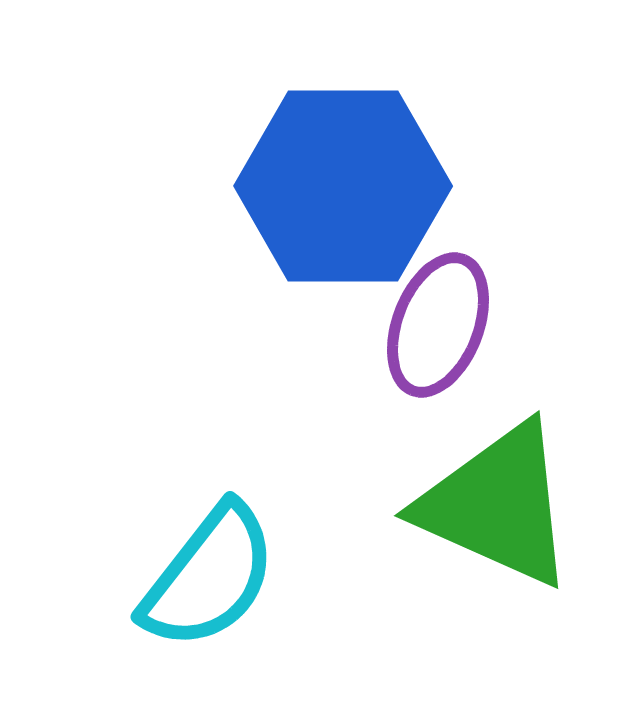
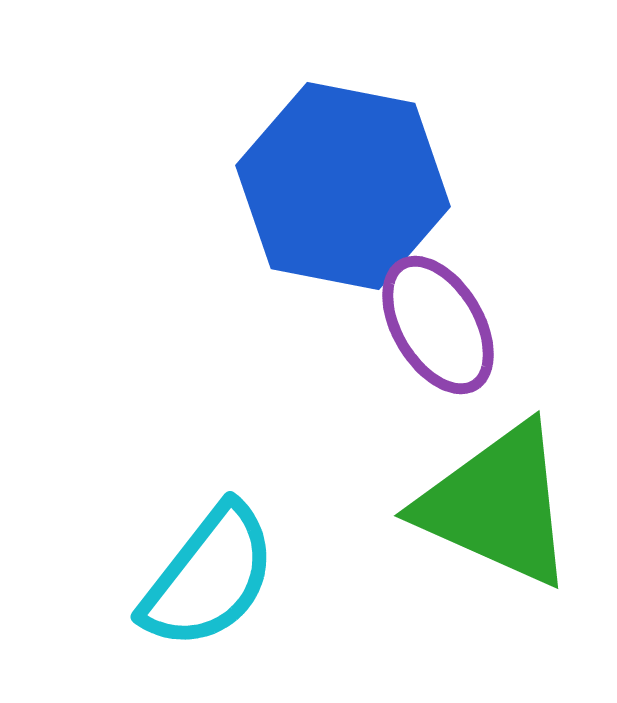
blue hexagon: rotated 11 degrees clockwise
purple ellipse: rotated 52 degrees counterclockwise
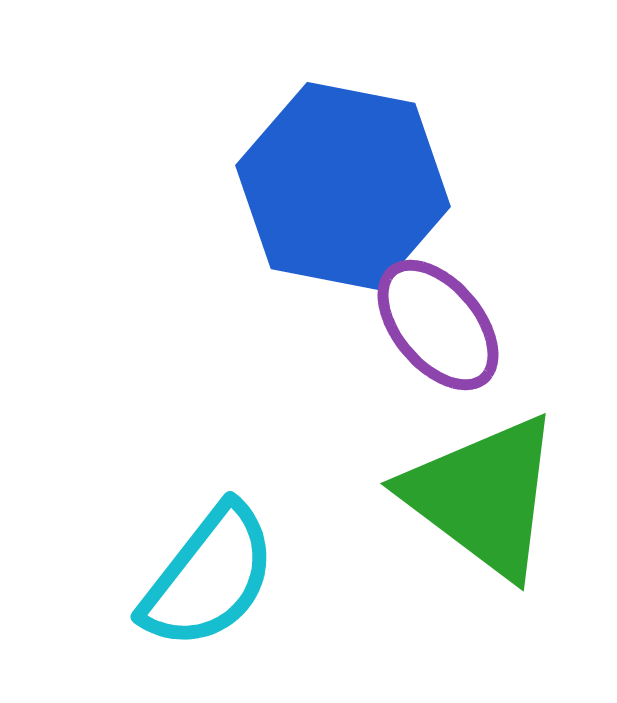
purple ellipse: rotated 9 degrees counterclockwise
green triangle: moved 14 px left, 9 px up; rotated 13 degrees clockwise
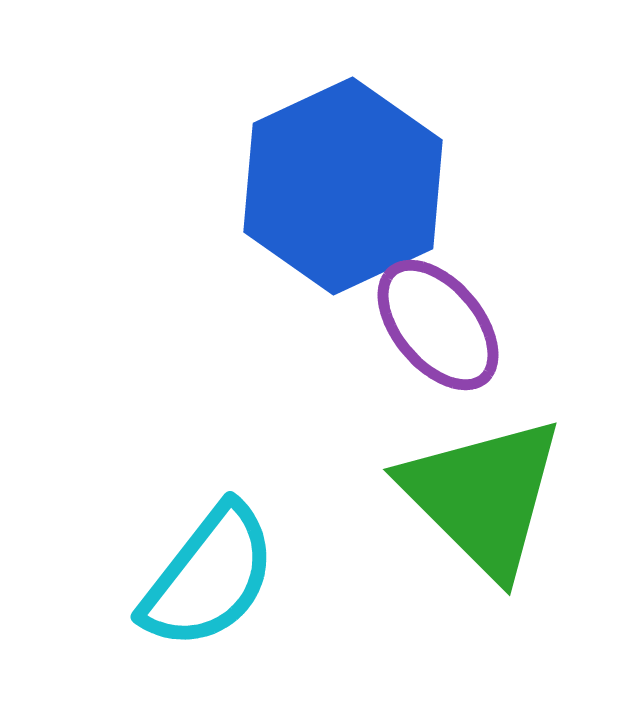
blue hexagon: rotated 24 degrees clockwise
green triangle: rotated 8 degrees clockwise
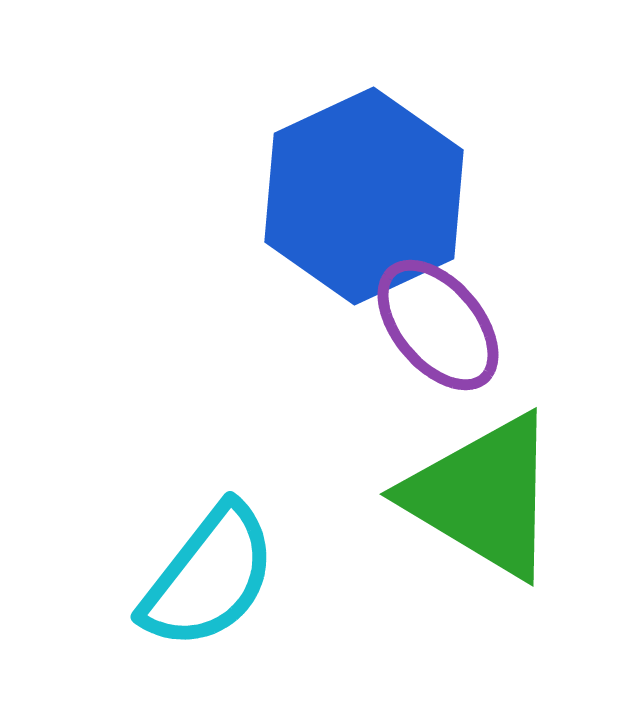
blue hexagon: moved 21 px right, 10 px down
green triangle: rotated 14 degrees counterclockwise
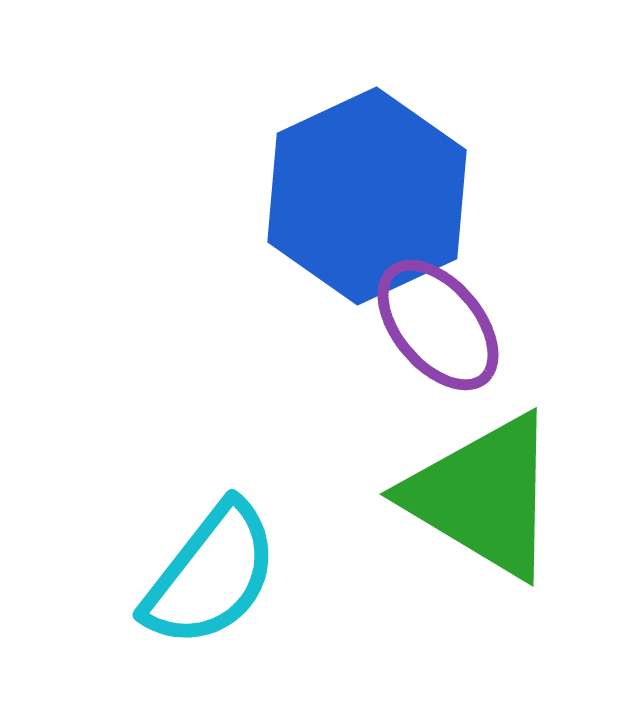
blue hexagon: moved 3 px right
cyan semicircle: moved 2 px right, 2 px up
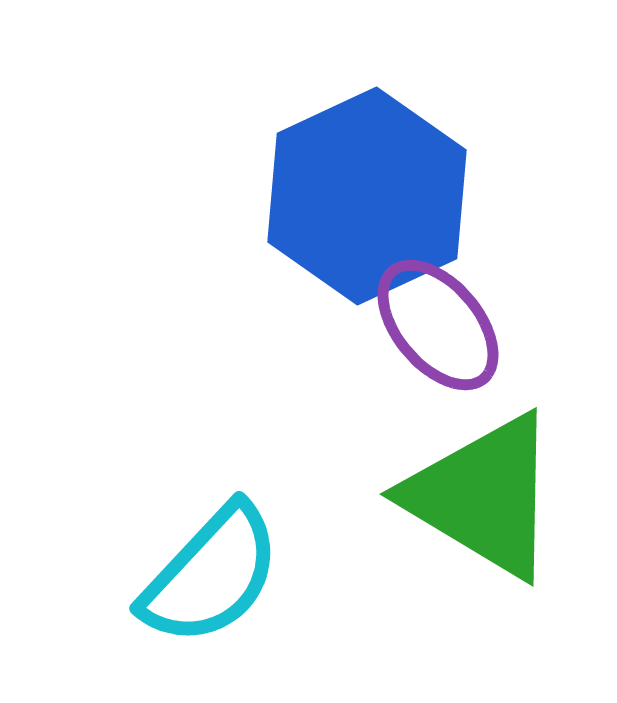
cyan semicircle: rotated 5 degrees clockwise
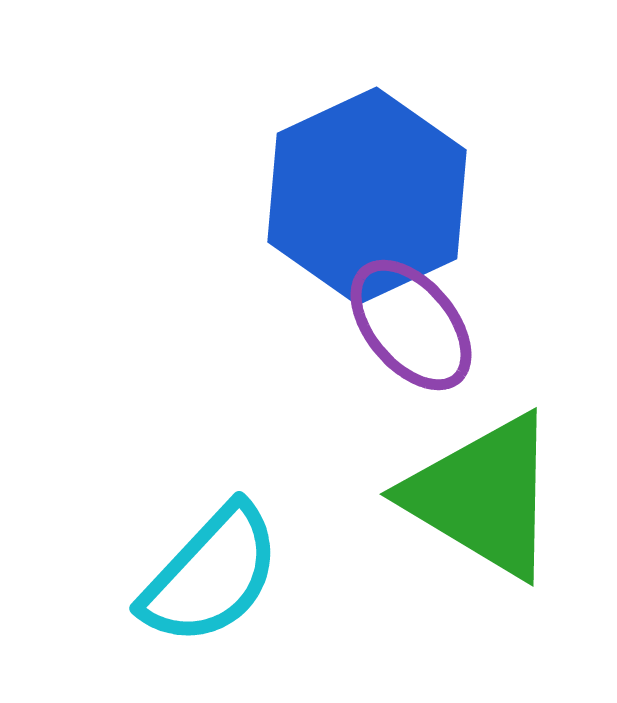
purple ellipse: moved 27 px left
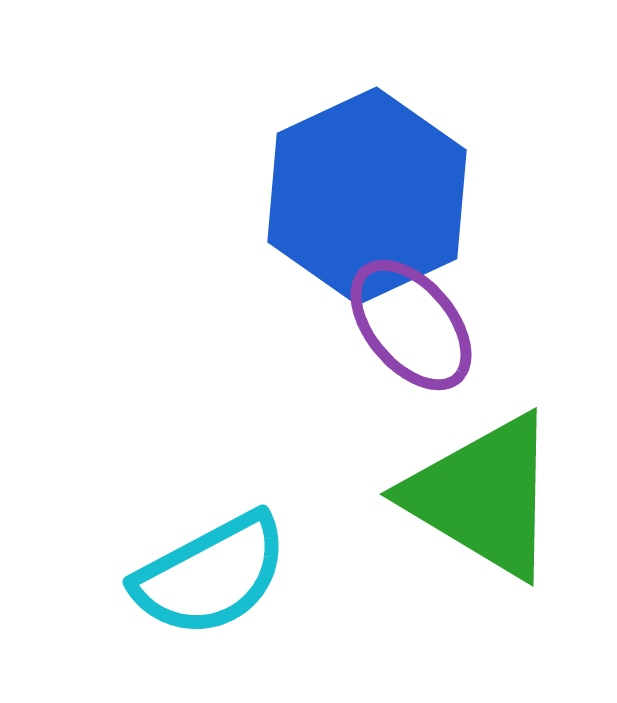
cyan semicircle: rotated 19 degrees clockwise
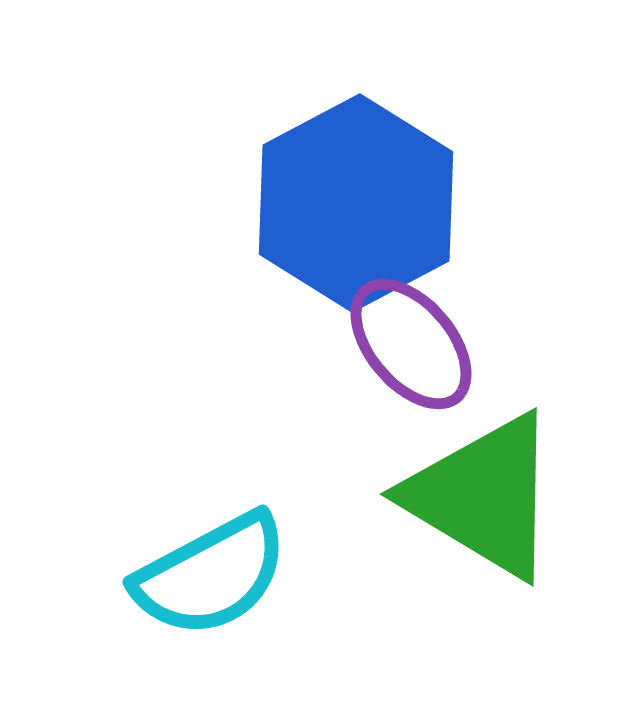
blue hexagon: moved 11 px left, 7 px down; rotated 3 degrees counterclockwise
purple ellipse: moved 19 px down
